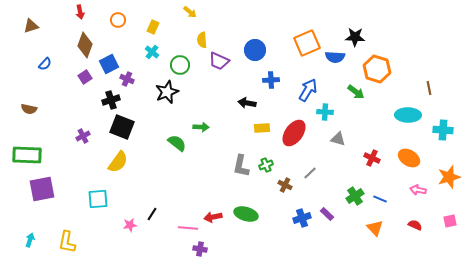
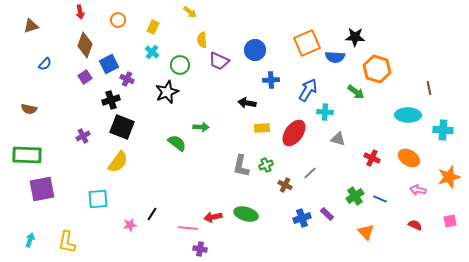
orange triangle at (375, 228): moved 9 px left, 4 px down
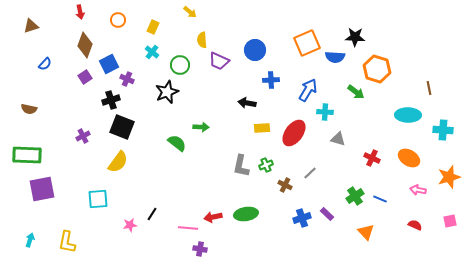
green ellipse at (246, 214): rotated 25 degrees counterclockwise
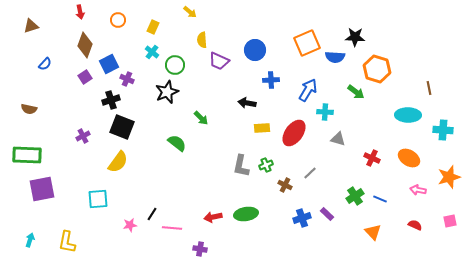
green circle at (180, 65): moved 5 px left
green arrow at (201, 127): moved 9 px up; rotated 42 degrees clockwise
pink line at (188, 228): moved 16 px left
orange triangle at (366, 232): moved 7 px right
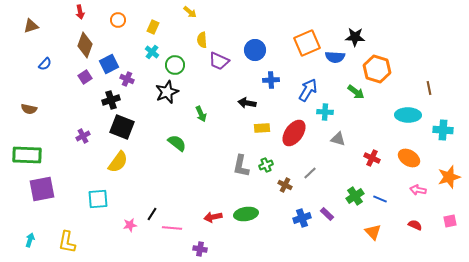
green arrow at (201, 118): moved 4 px up; rotated 21 degrees clockwise
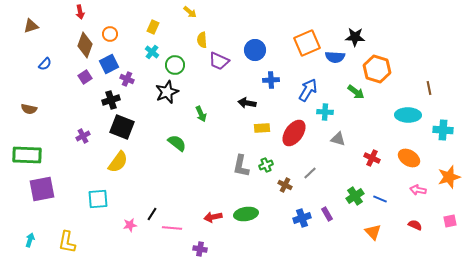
orange circle at (118, 20): moved 8 px left, 14 px down
purple rectangle at (327, 214): rotated 16 degrees clockwise
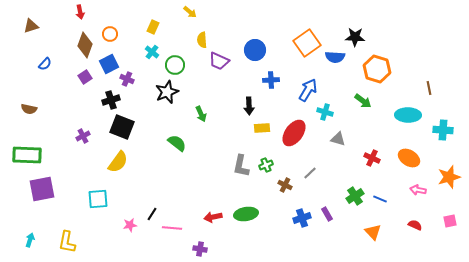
orange square at (307, 43): rotated 12 degrees counterclockwise
green arrow at (356, 92): moved 7 px right, 9 px down
black arrow at (247, 103): moved 2 px right, 3 px down; rotated 102 degrees counterclockwise
cyan cross at (325, 112): rotated 14 degrees clockwise
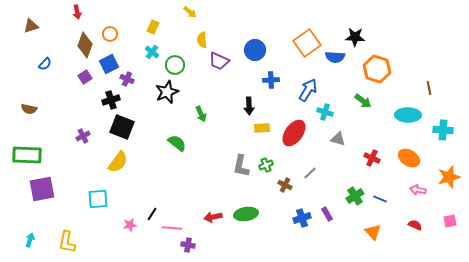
red arrow at (80, 12): moved 3 px left
purple cross at (200, 249): moved 12 px left, 4 px up
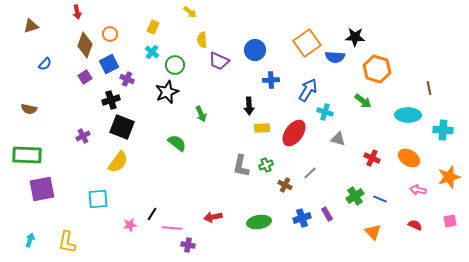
green ellipse at (246, 214): moved 13 px right, 8 px down
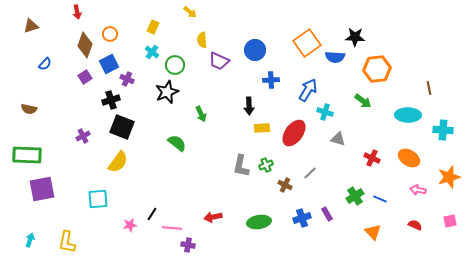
orange hexagon at (377, 69): rotated 24 degrees counterclockwise
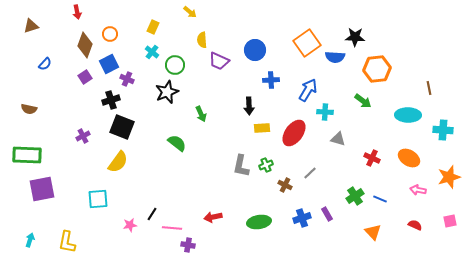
cyan cross at (325, 112): rotated 14 degrees counterclockwise
